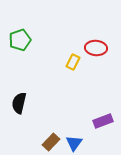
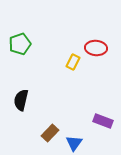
green pentagon: moved 4 px down
black semicircle: moved 2 px right, 3 px up
purple rectangle: rotated 42 degrees clockwise
brown rectangle: moved 1 px left, 9 px up
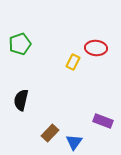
blue triangle: moved 1 px up
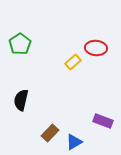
green pentagon: rotated 15 degrees counterclockwise
yellow rectangle: rotated 21 degrees clockwise
blue triangle: rotated 24 degrees clockwise
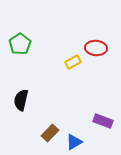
yellow rectangle: rotated 14 degrees clockwise
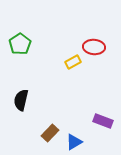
red ellipse: moved 2 px left, 1 px up
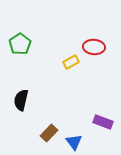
yellow rectangle: moved 2 px left
purple rectangle: moved 1 px down
brown rectangle: moved 1 px left
blue triangle: rotated 36 degrees counterclockwise
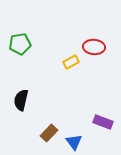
green pentagon: rotated 25 degrees clockwise
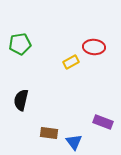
brown rectangle: rotated 54 degrees clockwise
